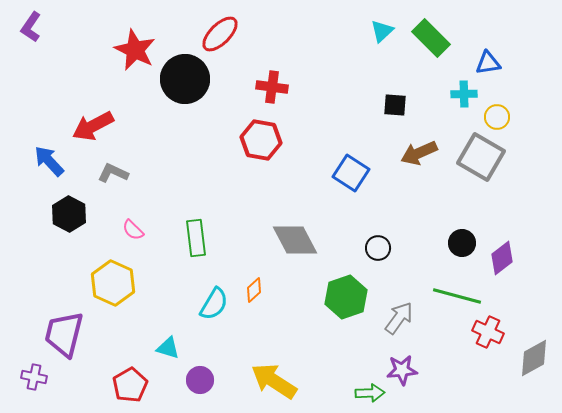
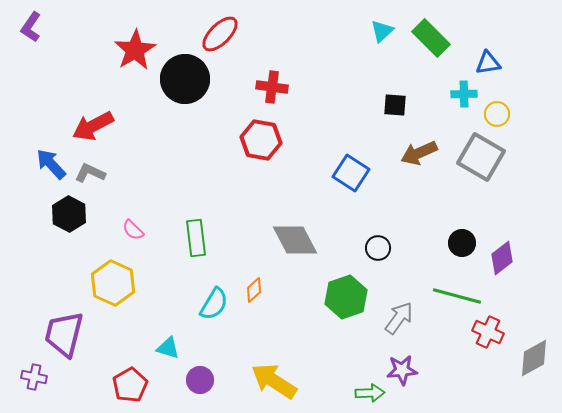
red star at (135, 50): rotated 15 degrees clockwise
yellow circle at (497, 117): moved 3 px up
blue arrow at (49, 161): moved 2 px right, 3 px down
gray L-shape at (113, 173): moved 23 px left
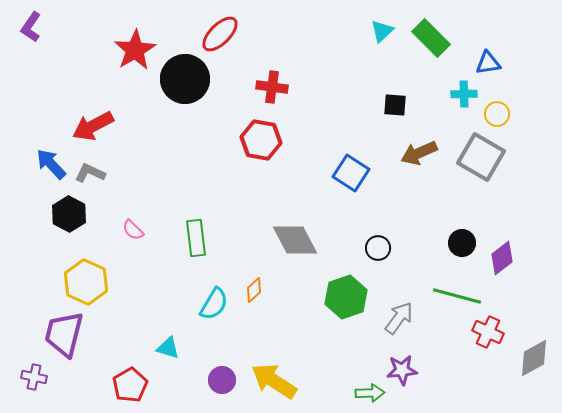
yellow hexagon at (113, 283): moved 27 px left, 1 px up
purple circle at (200, 380): moved 22 px right
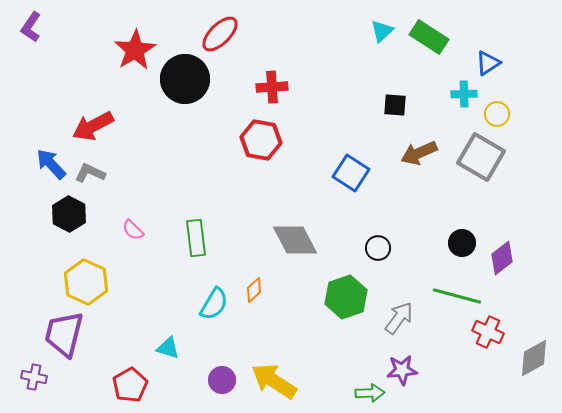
green rectangle at (431, 38): moved 2 px left, 1 px up; rotated 12 degrees counterclockwise
blue triangle at (488, 63): rotated 24 degrees counterclockwise
red cross at (272, 87): rotated 12 degrees counterclockwise
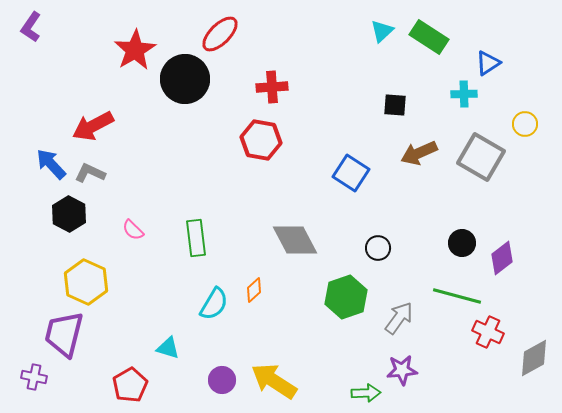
yellow circle at (497, 114): moved 28 px right, 10 px down
green arrow at (370, 393): moved 4 px left
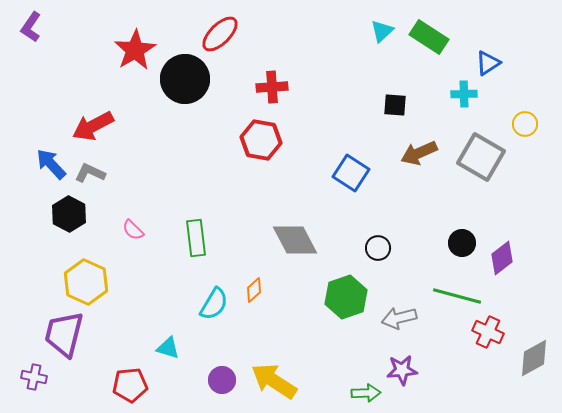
gray arrow at (399, 318): rotated 140 degrees counterclockwise
red pentagon at (130, 385): rotated 24 degrees clockwise
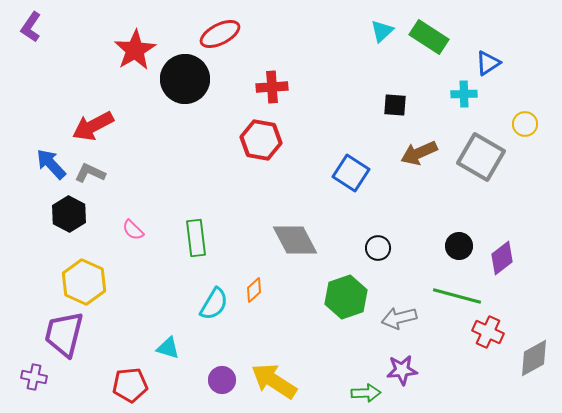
red ellipse at (220, 34): rotated 18 degrees clockwise
black circle at (462, 243): moved 3 px left, 3 px down
yellow hexagon at (86, 282): moved 2 px left
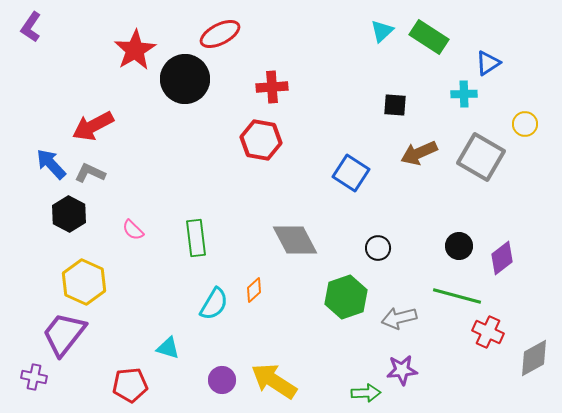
purple trapezoid at (64, 334): rotated 24 degrees clockwise
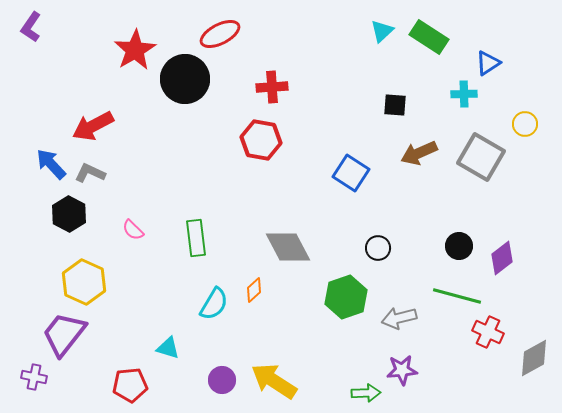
gray diamond at (295, 240): moved 7 px left, 7 px down
